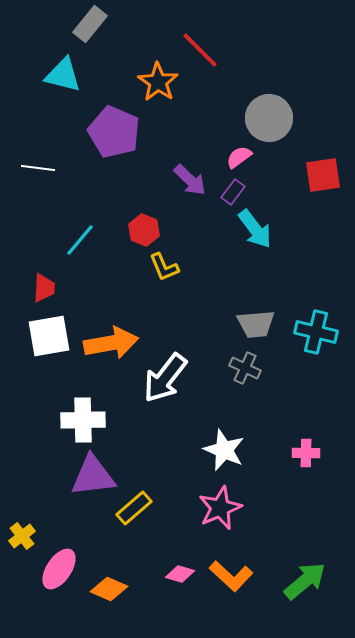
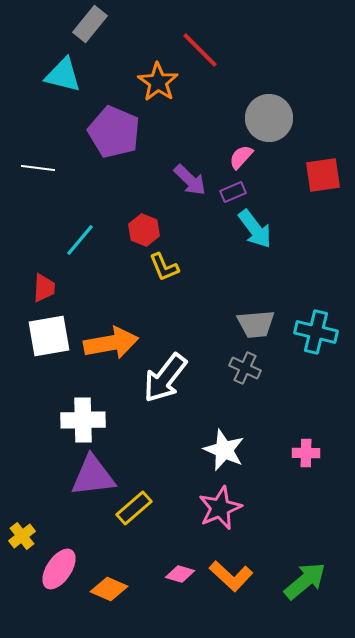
pink semicircle: moved 2 px right; rotated 12 degrees counterclockwise
purple rectangle: rotated 30 degrees clockwise
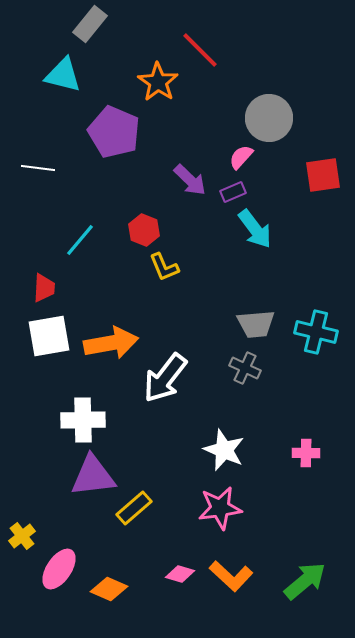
pink star: rotated 15 degrees clockwise
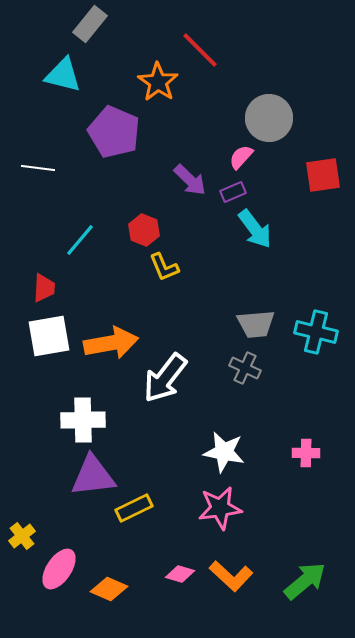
white star: moved 2 px down; rotated 12 degrees counterclockwise
yellow rectangle: rotated 15 degrees clockwise
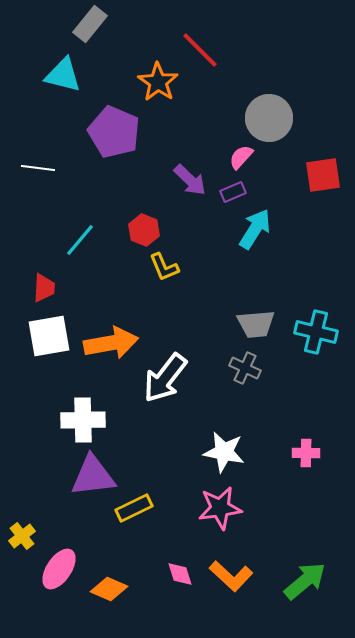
cyan arrow: rotated 111 degrees counterclockwise
pink diamond: rotated 56 degrees clockwise
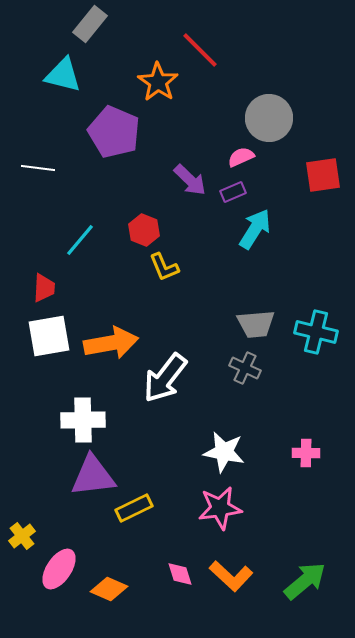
pink semicircle: rotated 24 degrees clockwise
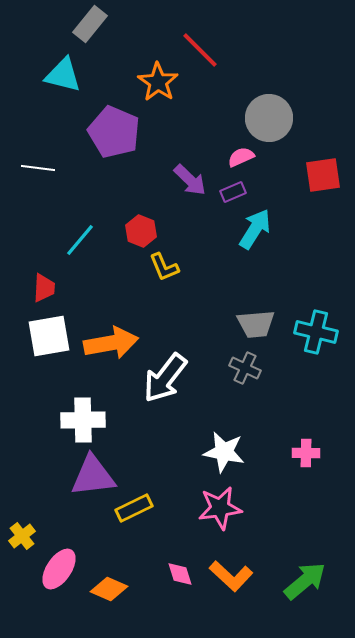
red hexagon: moved 3 px left, 1 px down
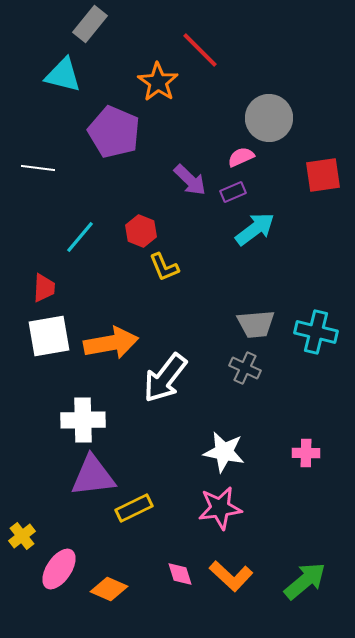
cyan arrow: rotated 21 degrees clockwise
cyan line: moved 3 px up
